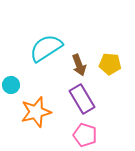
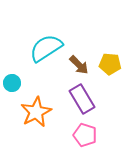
brown arrow: rotated 25 degrees counterclockwise
cyan circle: moved 1 px right, 2 px up
orange star: rotated 12 degrees counterclockwise
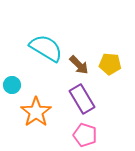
cyan semicircle: rotated 64 degrees clockwise
cyan circle: moved 2 px down
orange star: rotated 8 degrees counterclockwise
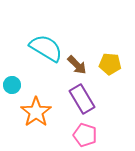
brown arrow: moved 2 px left
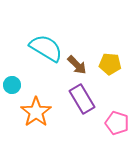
pink pentagon: moved 32 px right, 12 px up
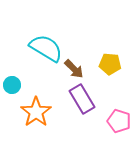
brown arrow: moved 3 px left, 4 px down
pink pentagon: moved 2 px right, 2 px up
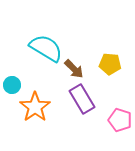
orange star: moved 1 px left, 5 px up
pink pentagon: moved 1 px right, 1 px up
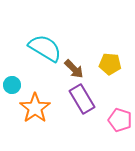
cyan semicircle: moved 1 px left
orange star: moved 1 px down
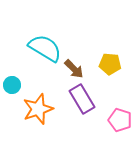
orange star: moved 3 px right, 1 px down; rotated 16 degrees clockwise
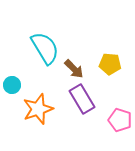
cyan semicircle: rotated 28 degrees clockwise
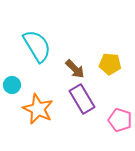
cyan semicircle: moved 8 px left, 2 px up
brown arrow: moved 1 px right
orange star: rotated 28 degrees counterclockwise
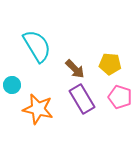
orange star: rotated 12 degrees counterclockwise
pink pentagon: moved 23 px up
